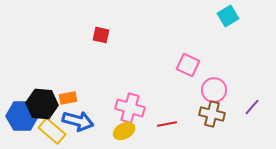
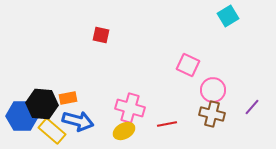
pink circle: moved 1 px left
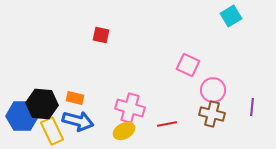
cyan square: moved 3 px right
orange rectangle: moved 7 px right; rotated 24 degrees clockwise
purple line: rotated 36 degrees counterclockwise
yellow rectangle: rotated 24 degrees clockwise
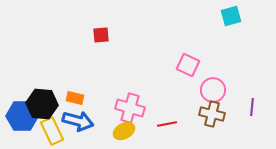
cyan square: rotated 15 degrees clockwise
red square: rotated 18 degrees counterclockwise
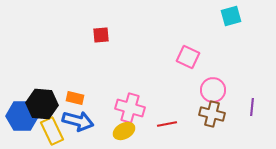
pink square: moved 8 px up
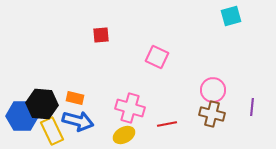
pink square: moved 31 px left
yellow ellipse: moved 4 px down
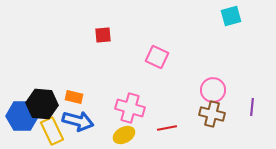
red square: moved 2 px right
orange rectangle: moved 1 px left, 1 px up
red line: moved 4 px down
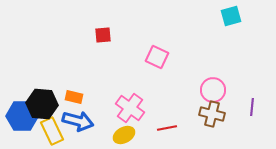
pink cross: rotated 20 degrees clockwise
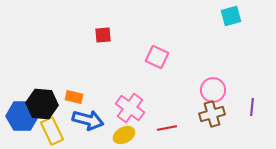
brown cross: rotated 30 degrees counterclockwise
blue arrow: moved 10 px right, 1 px up
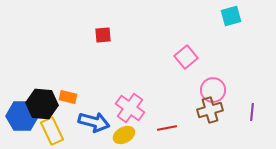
pink square: moved 29 px right; rotated 25 degrees clockwise
orange rectangle: moved 6 px left
purple line: moved 5 px down
brown cross: moved 2 px left, 4 px up
blue arrow: moved 6 px right, 2 px down
